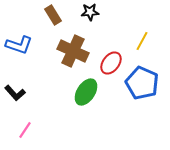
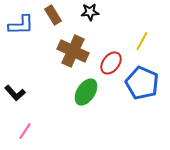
blue L-shape: moved 2 px right, 20 px up; rotated 20 degrees counterclockwise
pink line: moved 1 px down
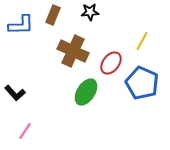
brown rectangle: rotated 54 degrees clockwise
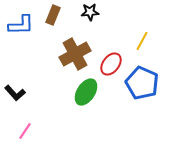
brown cross: moved 2 px right, 3 px down; rotated 36 degrees clockwise
red ellipse: moved 1 px down
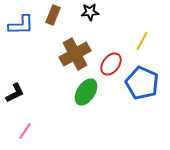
black L-shape: rotated 75 degrees counterclockwise
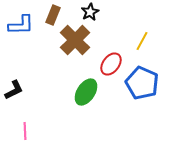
black star: rotated 24 degrees counterclockwise
brown cross: moved 14 px up; rotated 16 degrees counterclockwise
black L-shape: moved 1 px left, 3 px up
pink line: rotated 36 degrees counterclockwise
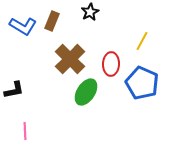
brown rectangle: moved 1 px left, 6 px down
blue L-shape: moved 2 px right, 1 px down; rotated 32 degrees clockwise
brown cross: moved 5 px left, 19 px down
red ellipse: rotated 35 degrees counterclockwise
black L-shape: rotated 15 degrees clockwise
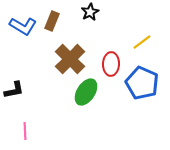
yellow line: moved 1 px down; rotated 24 degrees clockwise
